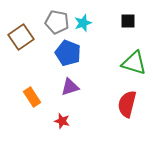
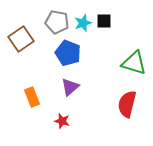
black square: moved 24 px left
brown square: moved 2 px down
purple triangle: rotated 24 degrees counterclockwise
orange rectangle: rotated 12 degrees clockwise
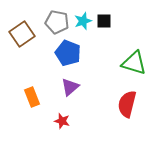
cyan star: moved 2 px up
brown square: moved 1 px right, 5 px up
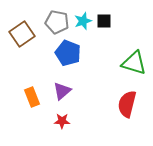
purple triangle: moved 8 px left, 4 px down
red star: rotated 14 degrees counterclockwise
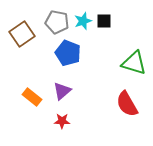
orange rectangle: rotated 30 degrees counterclockwise
red semicircle: rotated 44 degrees counterclockwise
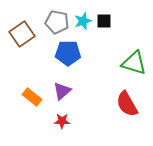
blue pentagon: rotated 20 degrees counterclockwise
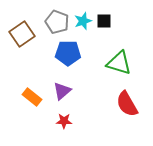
gray pentagon: rotated 10 degrees clockwise
green triangle: moved 15 px left
red star: moved 2 px right
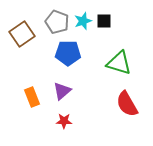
orange rectangle: rotated 30 degrees clockwise
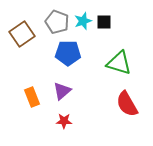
black square: moved 1 px down
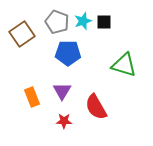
green triangle: moved 5 px right, 2 px down
purple triangle: rotated 18 degrees counterclockwise
red semicircle: moved 31 px left, 3 px down
